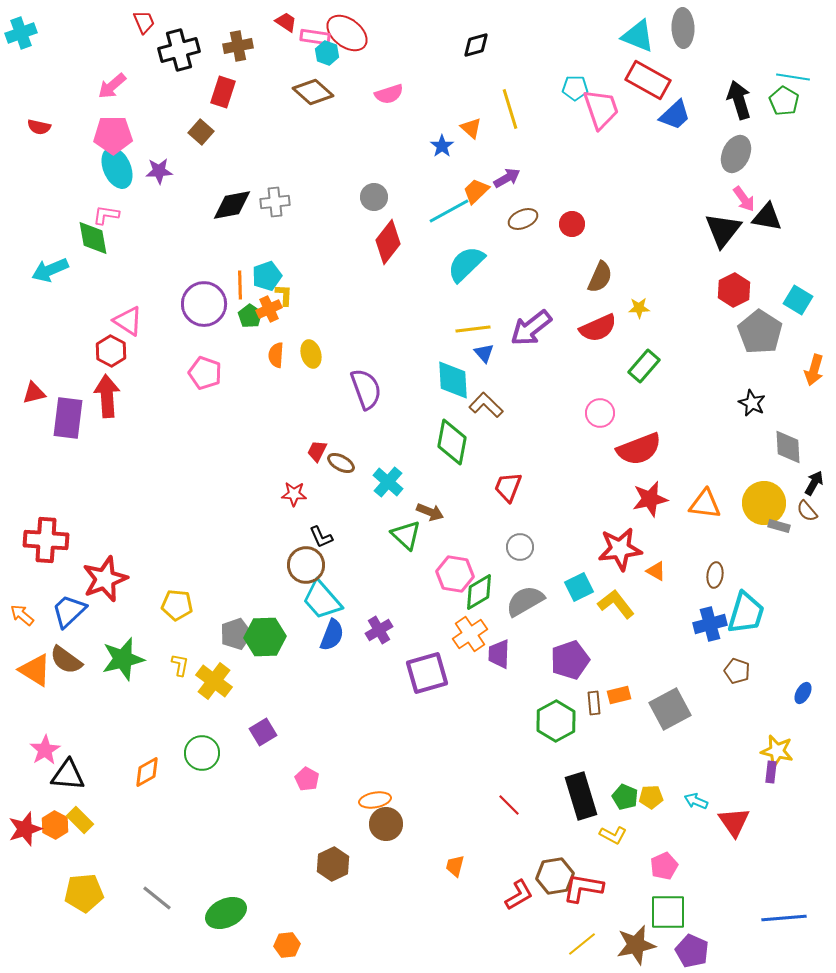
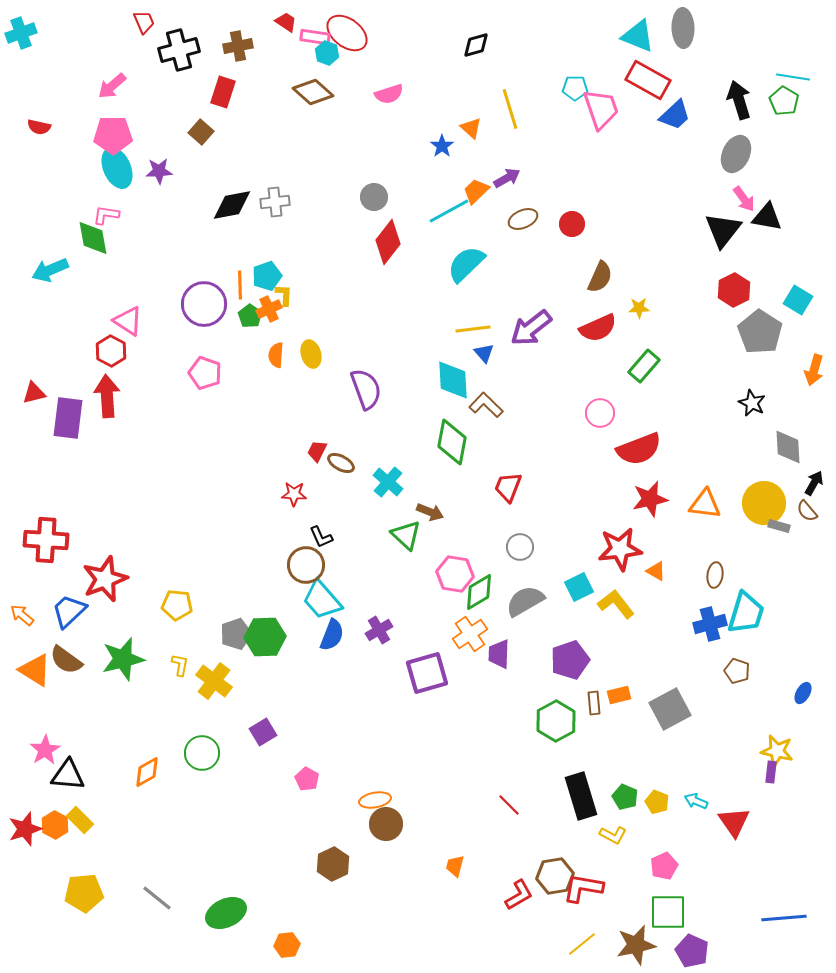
yellow pentagon at (651, 797): moved 6 px right, 5 px down; rotated 25 degrees clockwise
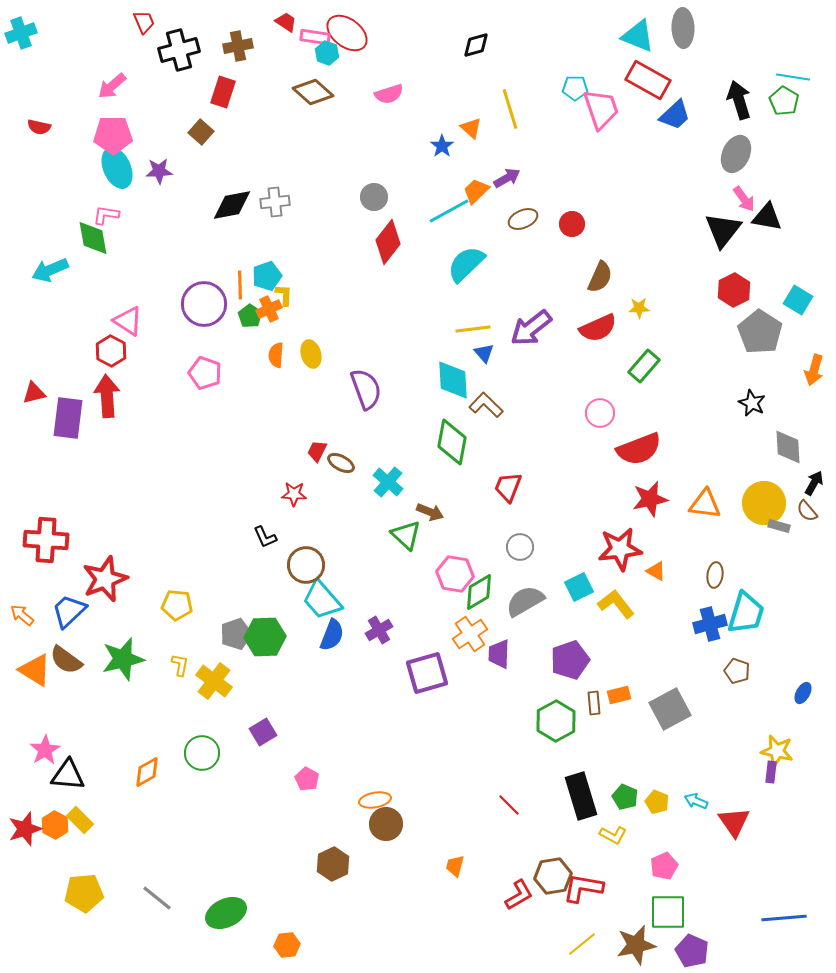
black L-shape at (321, 537): moved 56 px left
brown hexagon at (555, 876): moved 2 px left
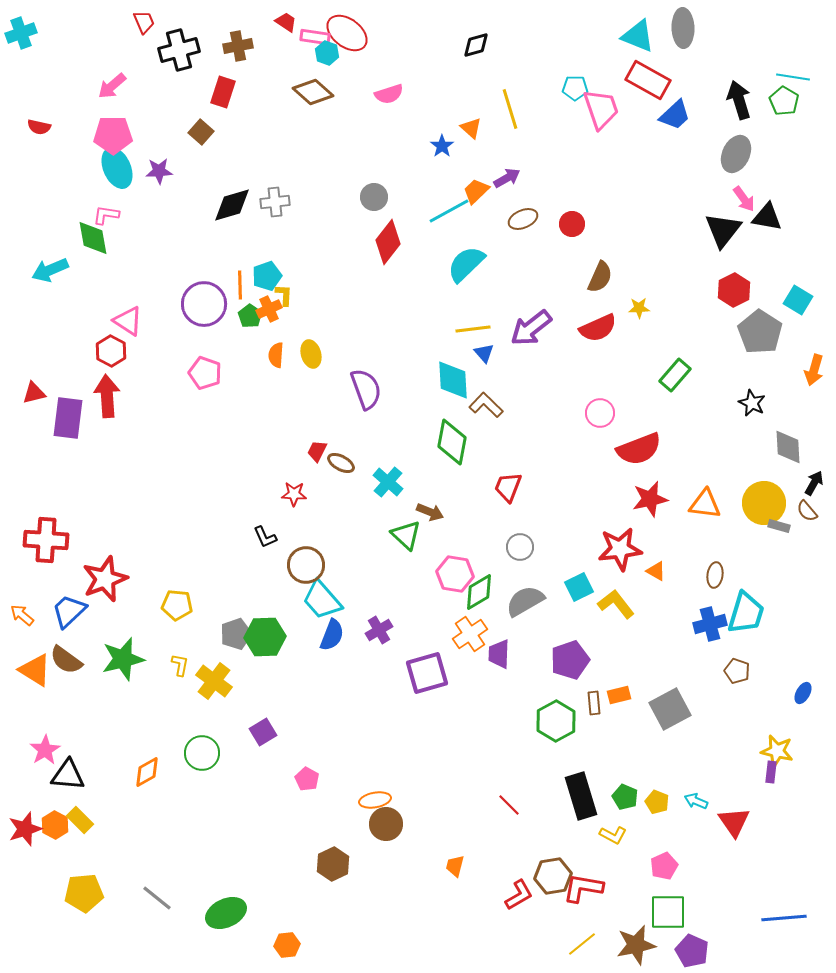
black diamond at (232, 205): rotated 6 degrees counterclockwise
green rectangle at (644, 366): moved 31 px right, 9 px down
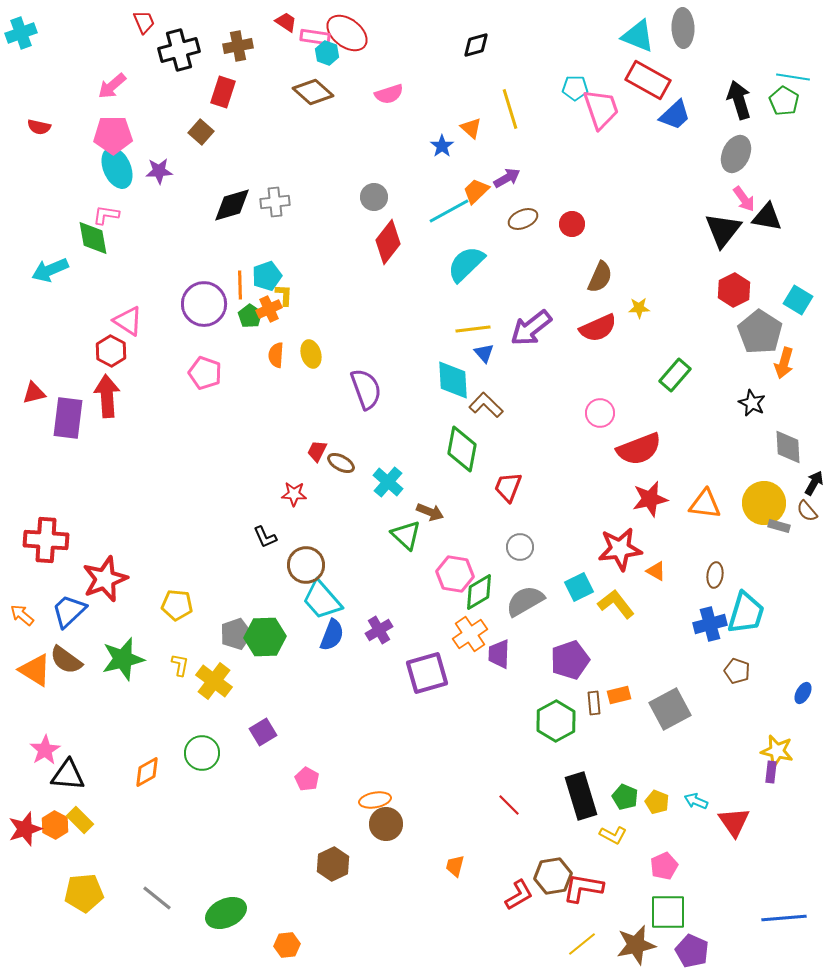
orange arrow at (814, 370): moved 30 px left, 7 px up
green diamond at (452, 442): moved 10 px right, 7 px down
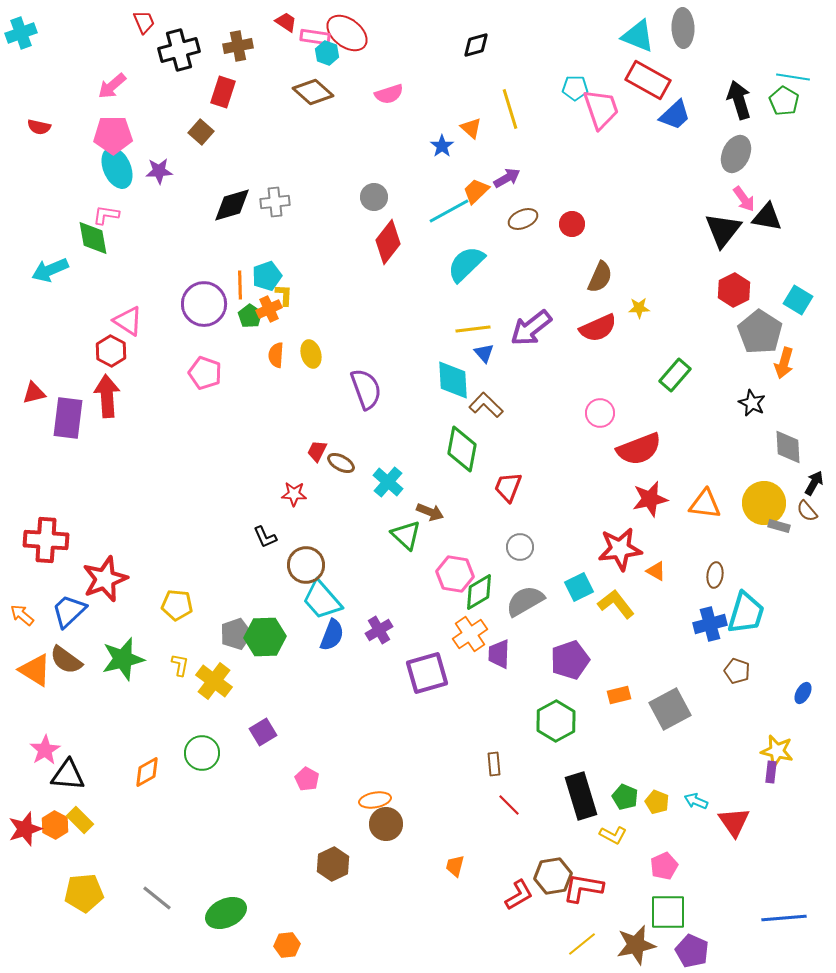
brown rectangle at (594, 703): moved 100 px left, 61 px down
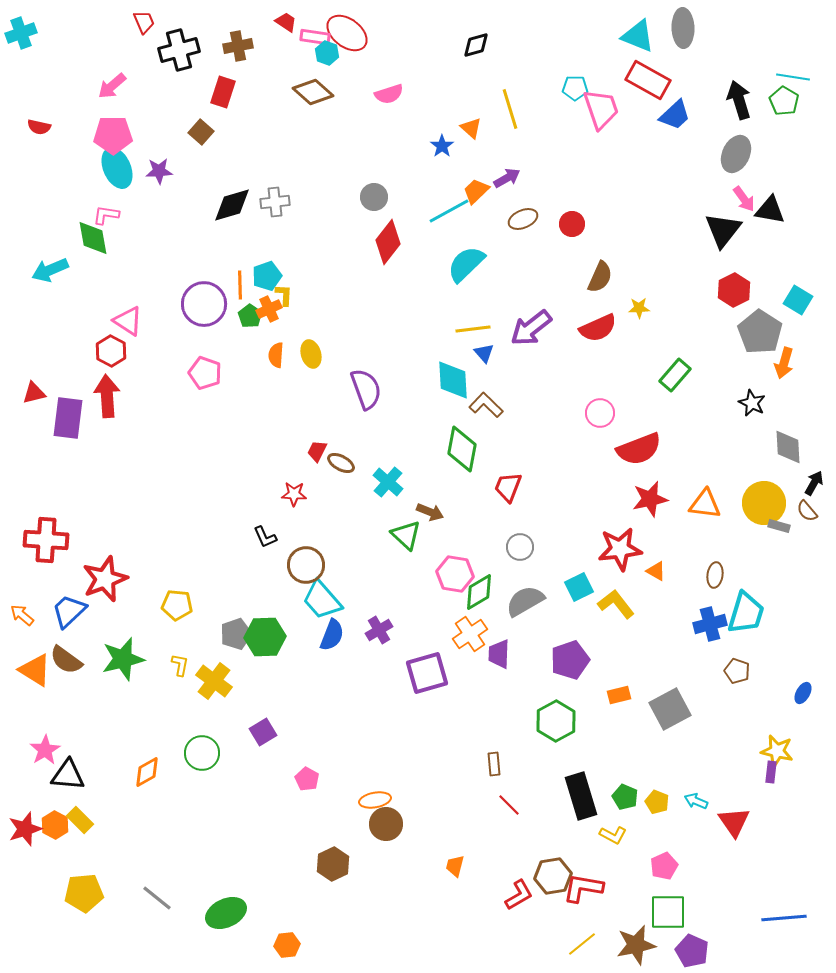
black triangle at (767, 217): moved 3 px right, 7 px up
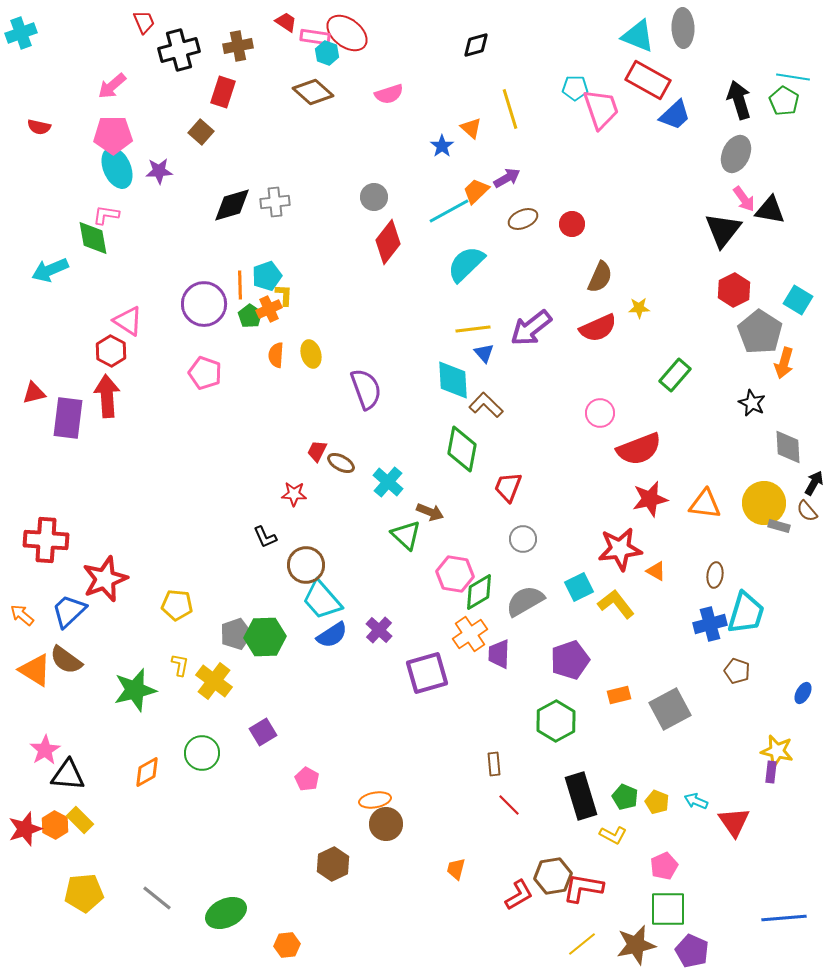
gray circle at (520, 547): moved 3 px right, 8 px up
purple cross at (379, 630): rotated 16 degrees counterclockwise
blue semicircle at (332, 635): rotated 36 degrees clockwise
green star at (123, 659): moved 12 px right, 31 px down
orange trapezoid at (455, 866): moved 1 px right, 3 px down
green square at (668, 912): moved 3 px up
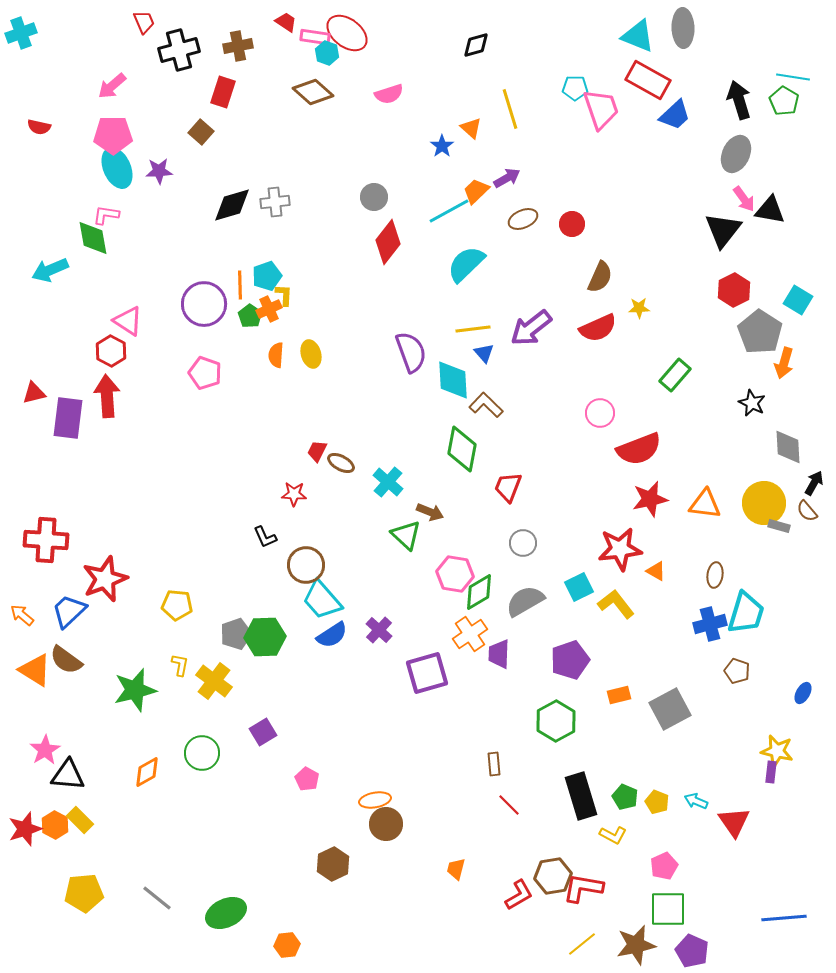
purple semicircle at (366, 389): moved 45 px right, 37 px up
gray circle at (523, 539): moved 4 px down
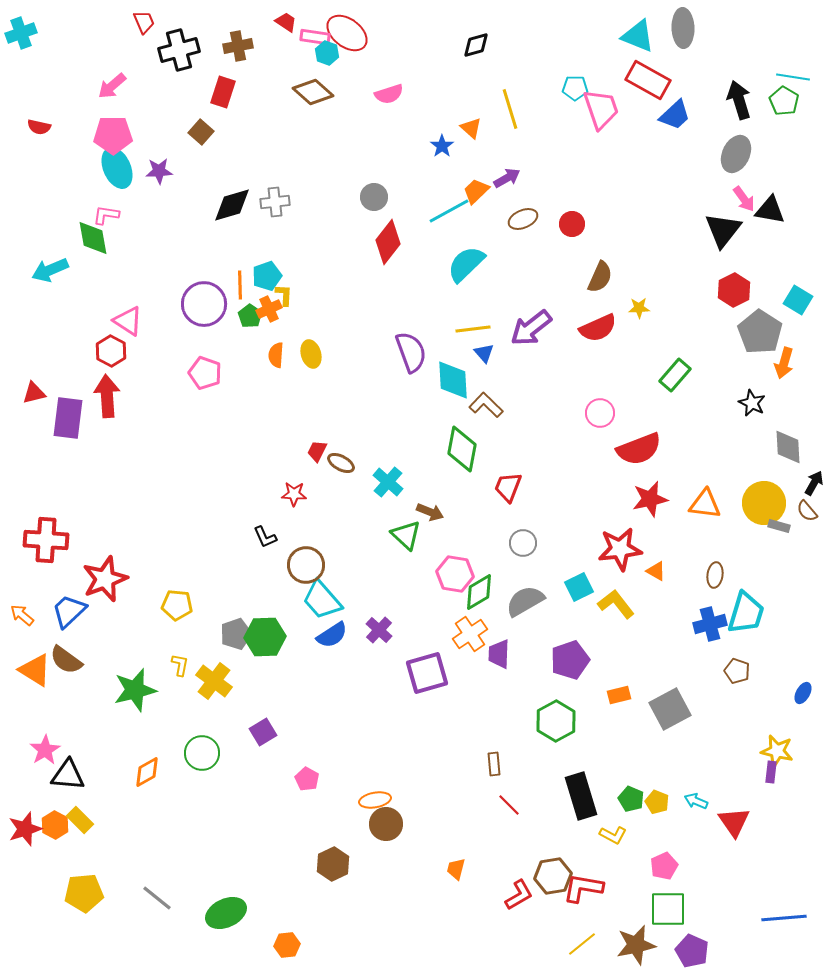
green pentagon at (625, 797): moved 6 px right, 2 px down
